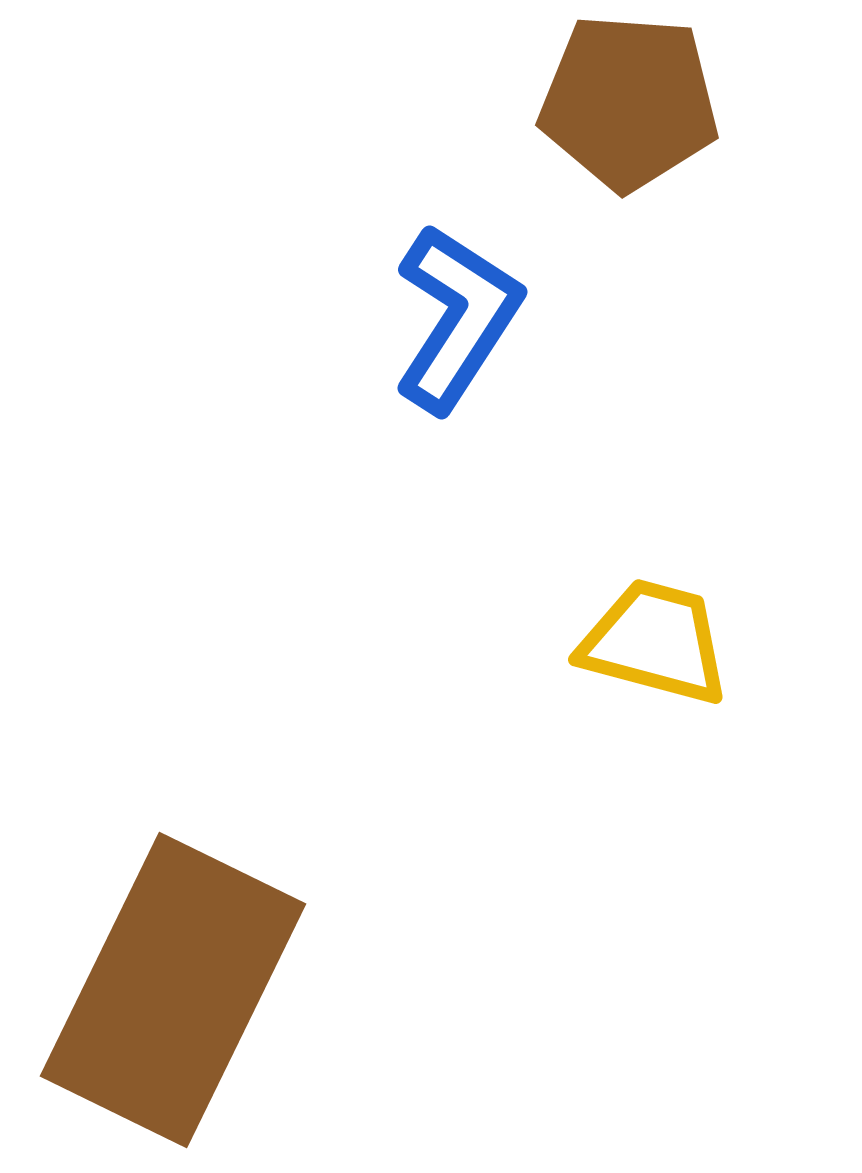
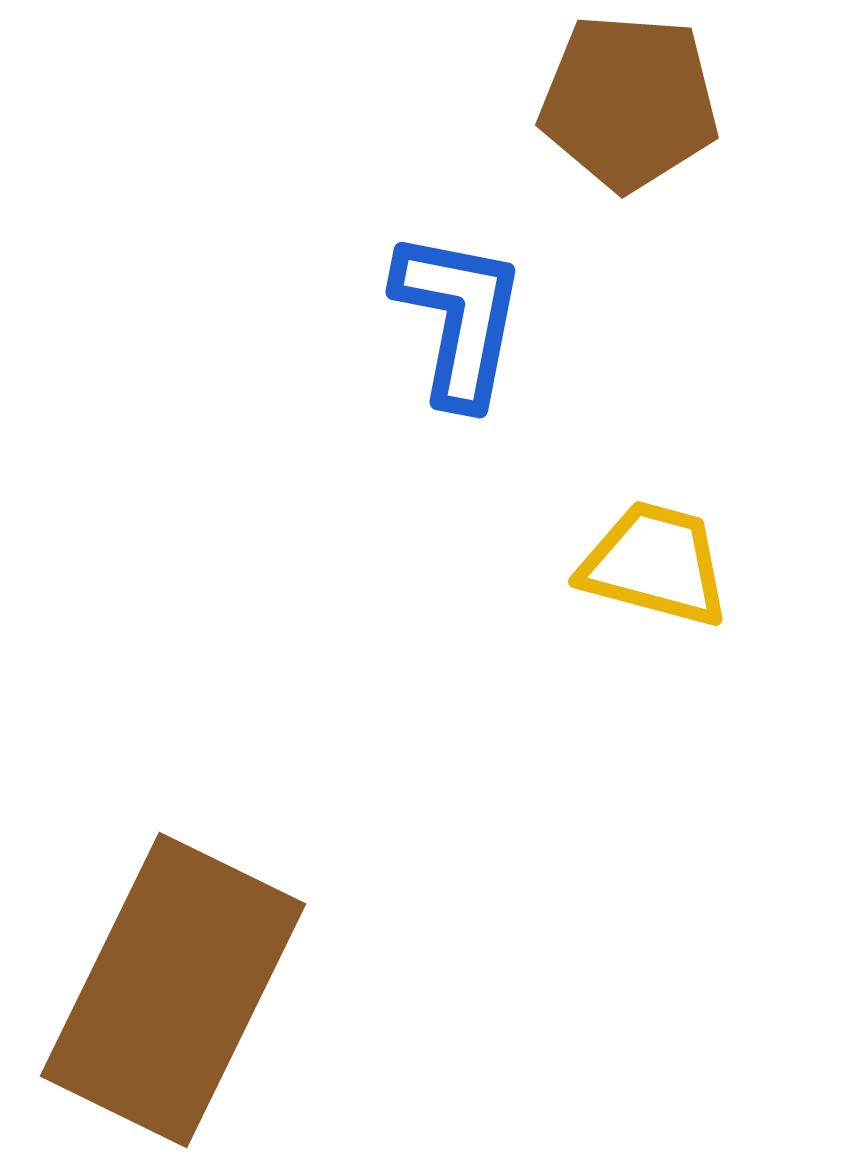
blue L-shape: moved 2 px right; rotated 22 degrees counterclockwise
yellow trapezoid: moved 78 px up
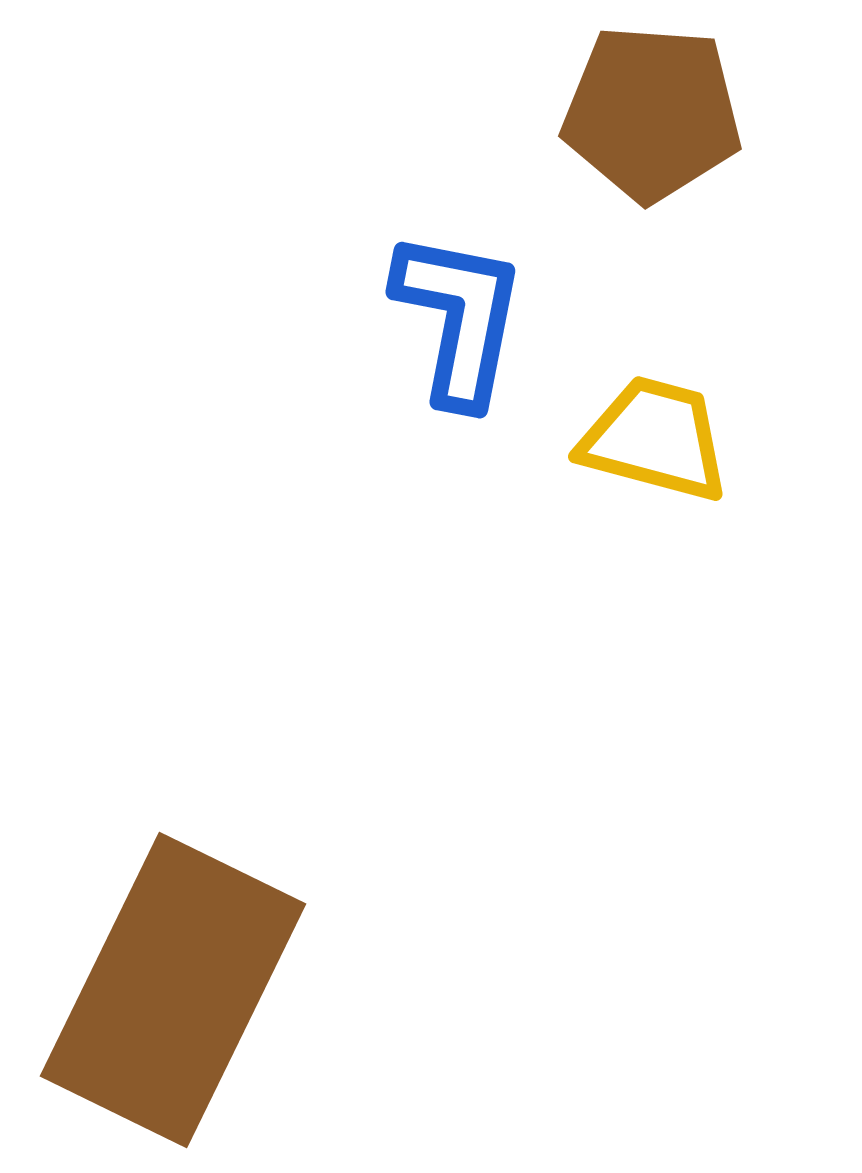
brown pentagon: moved 23 px right, 11 px down
yellow trapezoid: moved 125 px up
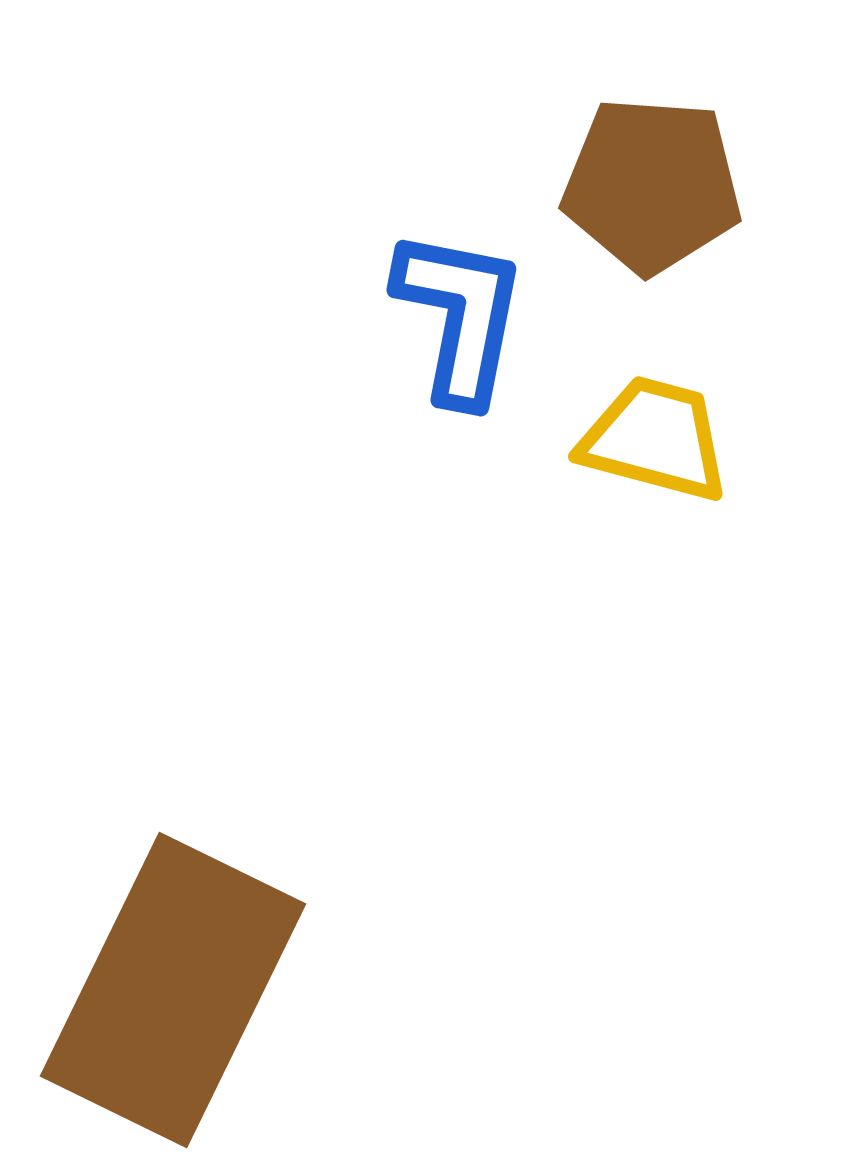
brown pentagon: moved 72 px down
blue L-shape: moved 1 px right, 2 px up
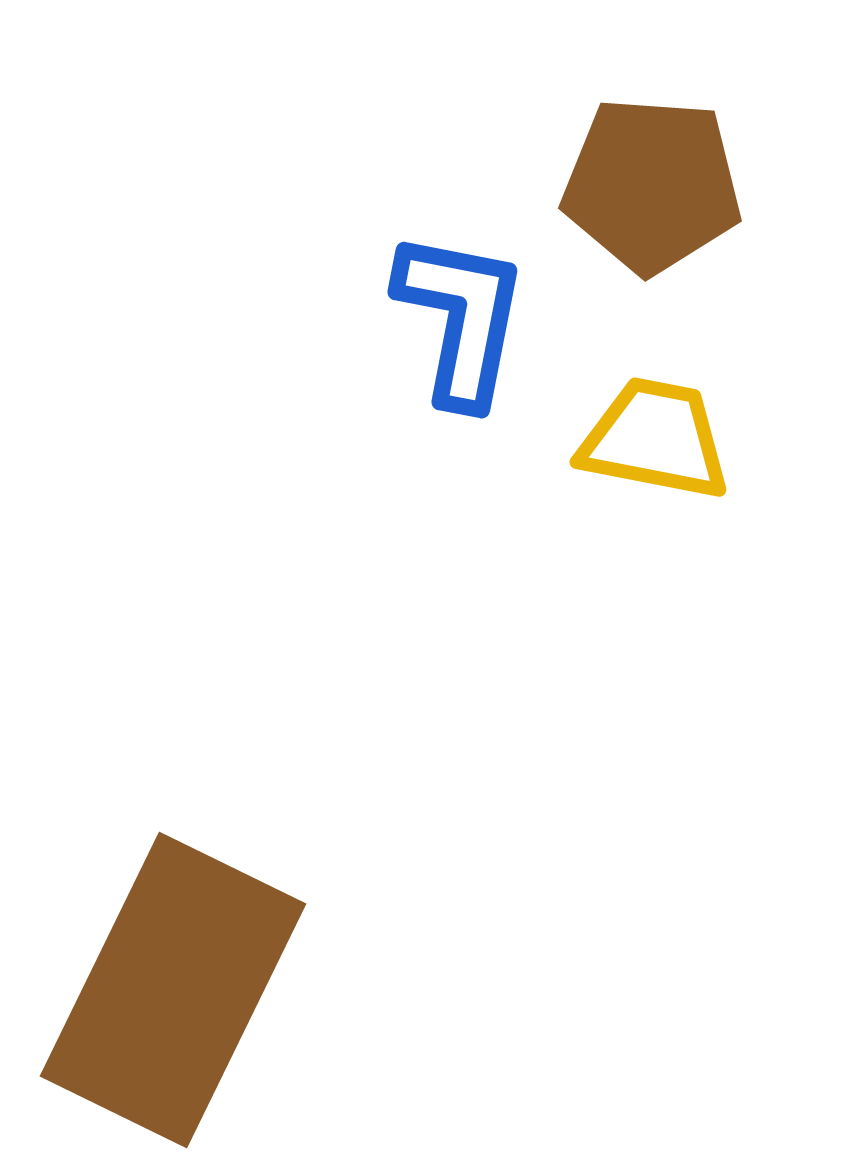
blue L-shape: moved 1 px right, 2 px down
yellow trapezoid: rotated 4 degrees counterclockwise
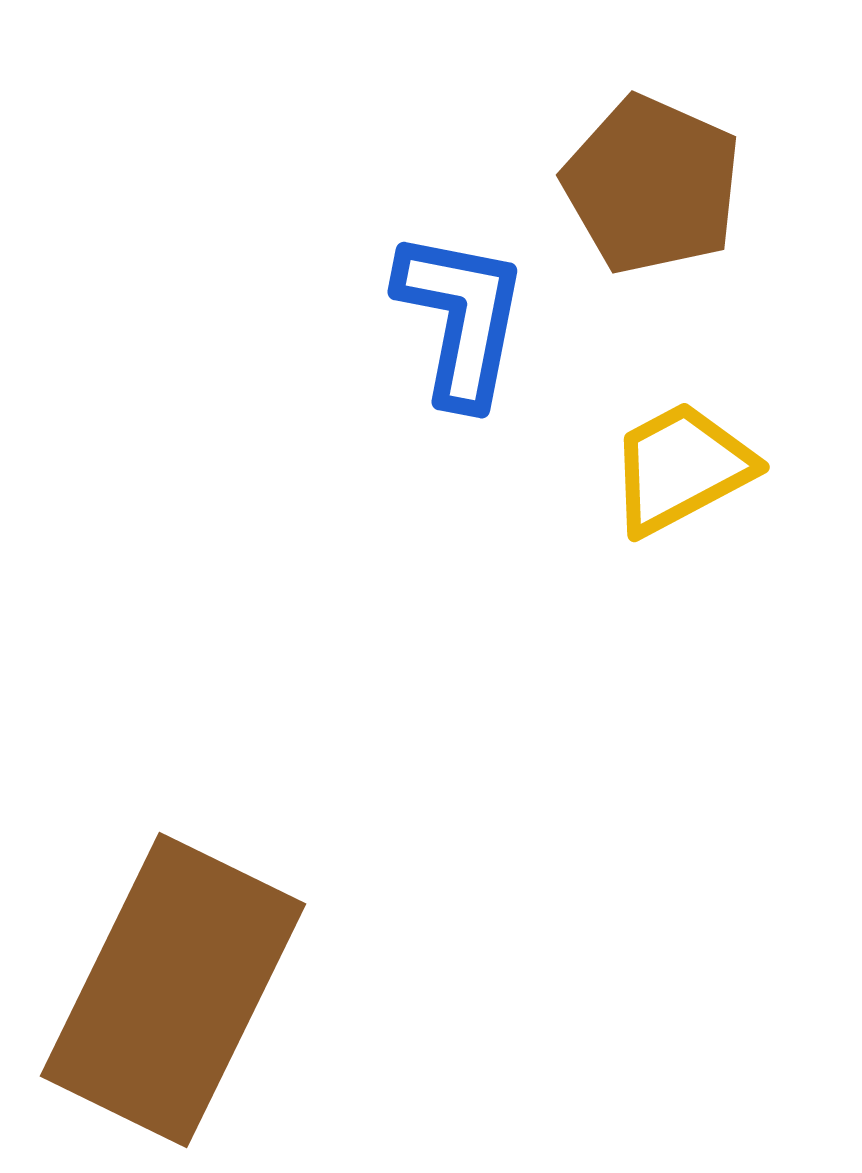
brown pentagon: rotated 20 degrees clockwise
yellow trapezoid: moved 26 px right, 29 px down; rotated 39 degrees counterclockwise
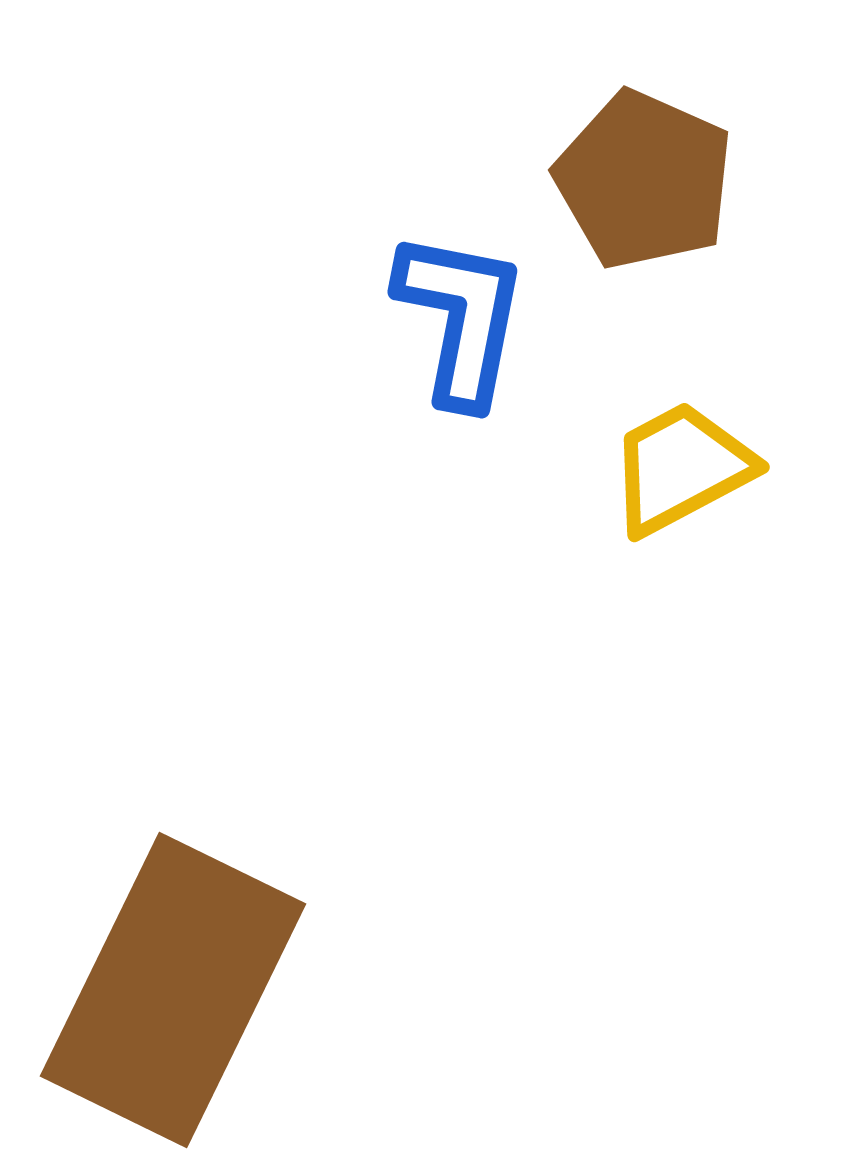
brown pentagon: moved 8 px left, 5 px up
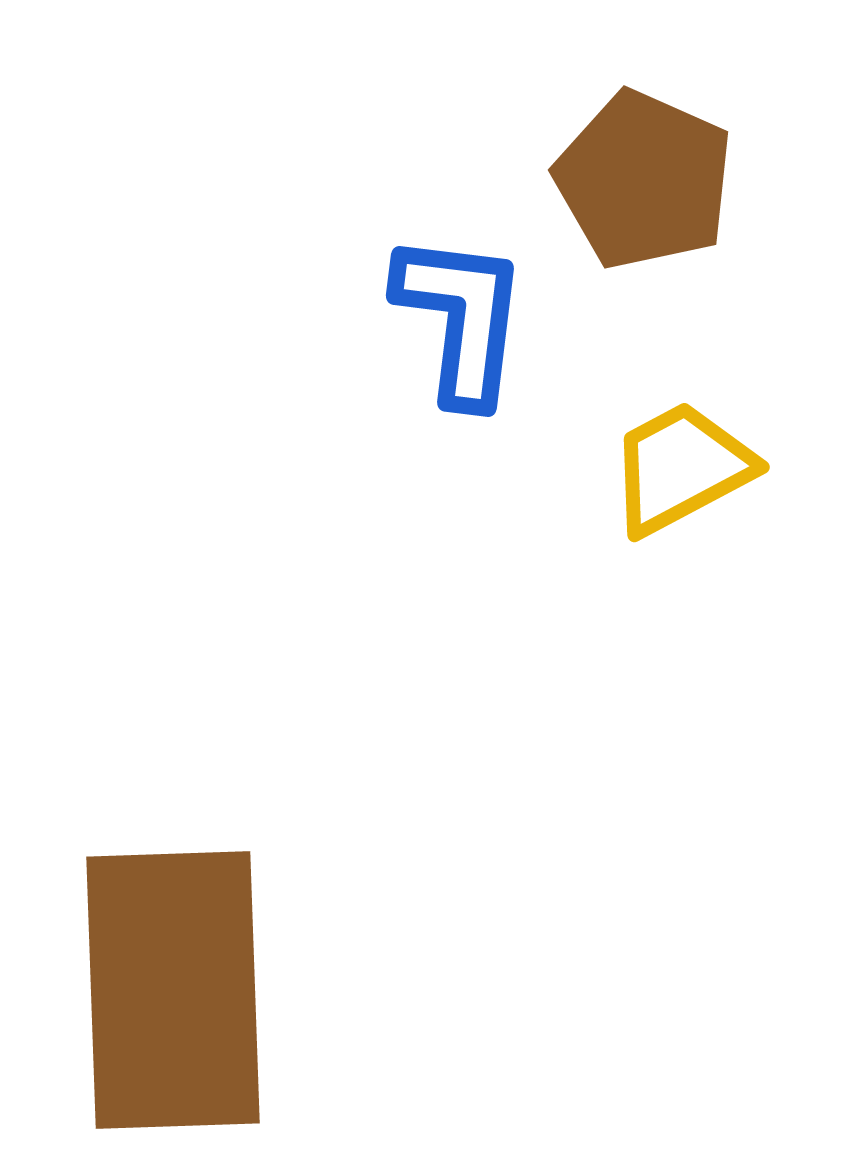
blue L-shape: rotated 4 degrees counterclockwise
brown rectangle: rotated 28 degrees counterclockwise
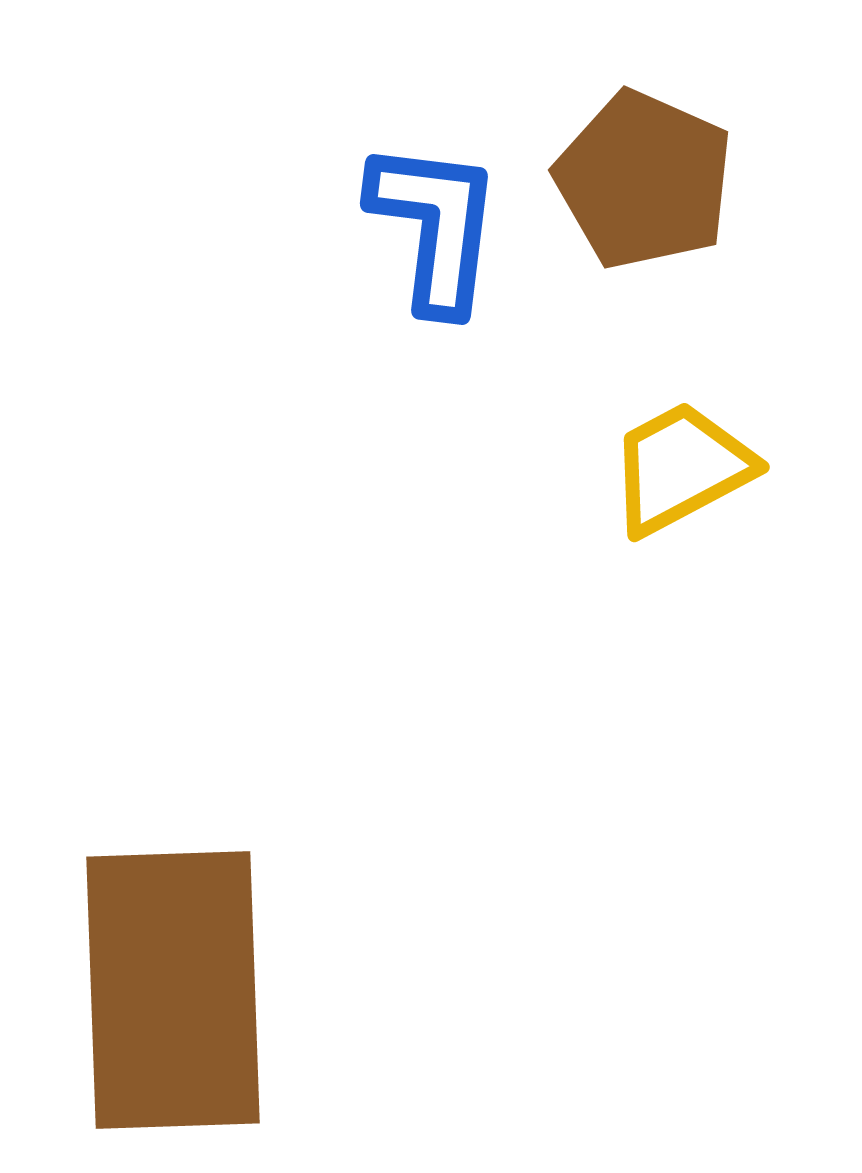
blue L-shape: moved 26 px left, 92 px up
